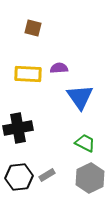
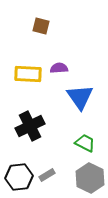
brown square: moved 8 px right, 2 px up
black cross: moved 12 px right, 2 px up; rotated 16 degrees counterclockwise
gray hexagon: rotated 8 degrees counterclockwise
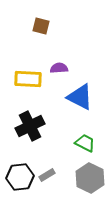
yellow rectangle: moved 5 px down
blue triangle: rotated 28 degrees counterclockwise
black hexagon: moved 1 px right
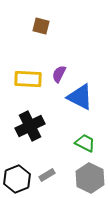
purple semicircle: moved 6 px down; rotated 60 degrees counterclockwise
black hexagon: moved 3 px left, 2 px down; rotated 16 degrees counterclockwise
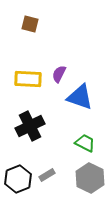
brown square: moved 11 px left, 2 px up
blue triangle: rotated 8 degrees counterclockwise
black hexagon: moved 1 px right
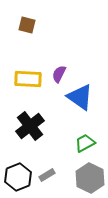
brown square: moved 3 px left, 1 px down
blue triangle: rotated 16 degrees clockwise
black cross: rotated 12 degrees counterclockwise
green trapezoid: rotated 55 degrees counterclockwise
black hexagon: moved 2 px up
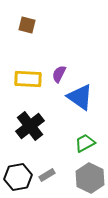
black hexagon: rotated 12 degrees clockwise
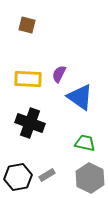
black cross: moved 3 px up; rotated 32 degrees counterclockwise
green trapezoid: rotated 40 degrees clockwise
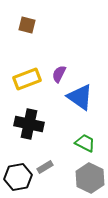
yellow rectangle: moved 1 px left; rotated 24 degrees counterclockwise
black cross: moved 1 px left, 1 px down; rotated 8 degrees counterclockwise
green trapezoid: rotated 15 degrees clockwise
gray rectangle: moved 2 px left, 8 px up
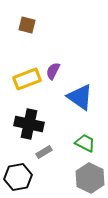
purple semicircle: moved 6 px left, 3 px up
gray rectangle: moved 1 px left, 15 px up
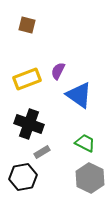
purple semicircle: moved 5 px right
blue triangle: moved 1 px left, 2 px up
black cross: rotated 8 degrees clockwise
gray rectangle: moved 2 px left
black hexagon: moved 5 px right
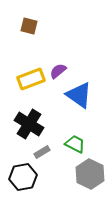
brown square: moved 2 px right, 1 px down
purple semicircle: rotated 24 degrees clockwise
yellow rectangle: moved 4 px right
black cross: rotated 12 degrees clockwise
green trapezoid: moved 10 px left, 1 px down
gray hexagon: moved 4 px up
